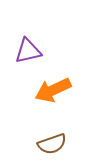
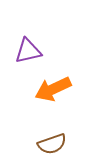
orange arrow: moved 1 px up
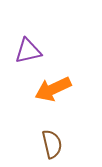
brown semicircle: rotated 84 degrees counterclockwise
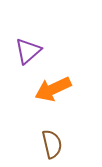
purple triangle: rotated 28 degrees counterclockwise
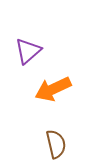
brown semicircle: moved 4 px right
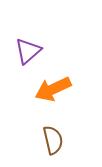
brown semicircle: moved 3 px left, 4 px up
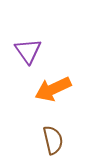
purple triangle: rotated 24 degrees counterclockwise
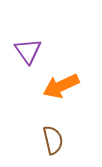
orange arrow: moved 8 px right, 3 px up
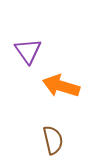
orange arrow: rotated 42 degrees clockwise
